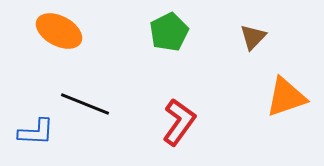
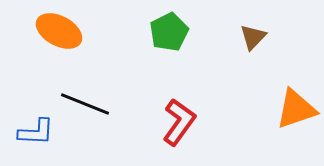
orange triangle: moved 10 px right, 12 px down
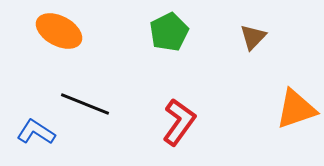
blue L-shape: rotated 150 degrees counterclockwise
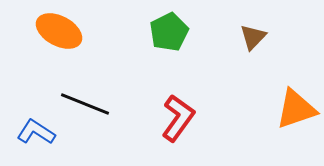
red L-shape: moved 1 px left, 4 px up
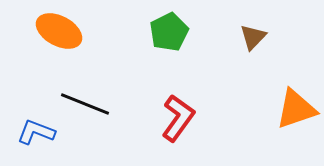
blue L-shape: rotated 12 degrees counterclockwise
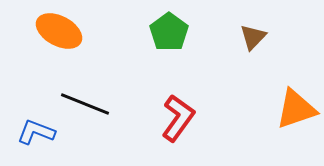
green pentagon: rotated 9 degrees counterclockwise
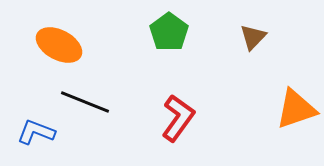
orange ellipse: moved 14 px down
black line: moved 2 px up
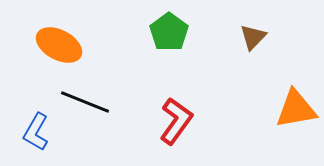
orange triangle: rotated 9 degrees clockwise
red L-shape: moved 2 px left, 3 px down
blue L-shape: rotated 81 degrees counterclockwise
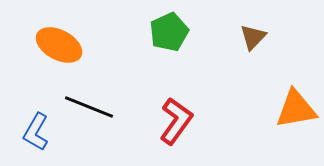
green pentagon: rotated 12 degrees clockwise
black line: moved 4 px right, 5 px down
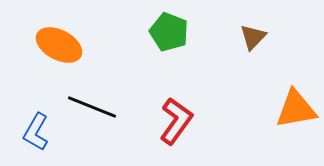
green pentagon: rotated 27 degrees counterclockwise
black line: moved 3 px right
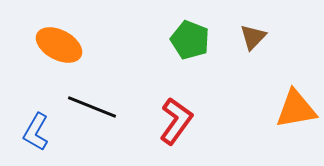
green pentagon: moved 21 px right, 8 px down
